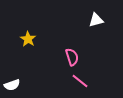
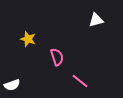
yellow star: rotated 14 degrees counterclockwise
pink semicircle: moved 15 px left
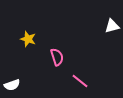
white triangle: moved 16 px right, 6 px down
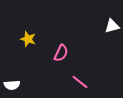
pink semicircle: moved 4 px right, 4 px up; rotated 42 degrees clockwise
pink line: moved 1 px down
white semicircle: rotated 14 degrees clockwise
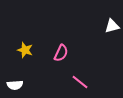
yellow star: moved 3 px left, 11 px down
white semicircle: moved 3 px right
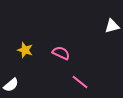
pink semicircle: rotated 90 degrees counterclockwise
white semicircle: moved 4 px left; rotated 35 degrees counterclockwise
